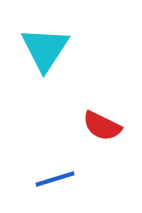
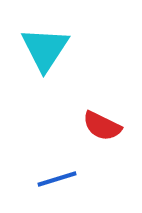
blue line: moved 2 px right
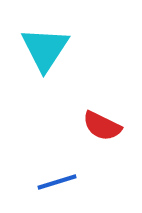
blue line: moved 3 px down
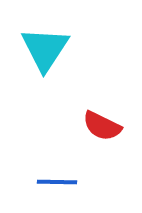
blue line: rotated 18 degrees clockwise
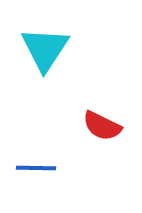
blue line: moved 21 px left, 14 px up
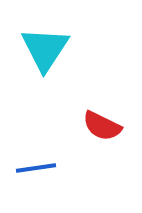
blue line: rotated 9 degrees counterclockwise
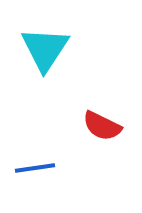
blue line: moved 1 px left
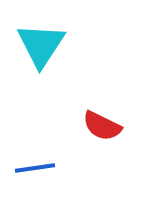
cyan triangle: moved 4 px left, 4 px up
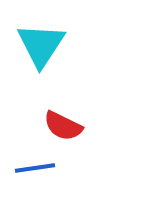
red semicircle: moved 39 px left
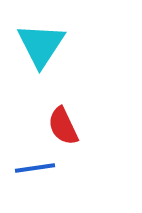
red semicircle: rotated 39 degrees clockwise
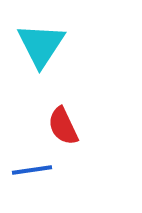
blue line: moved 3 px left, 2 px down
